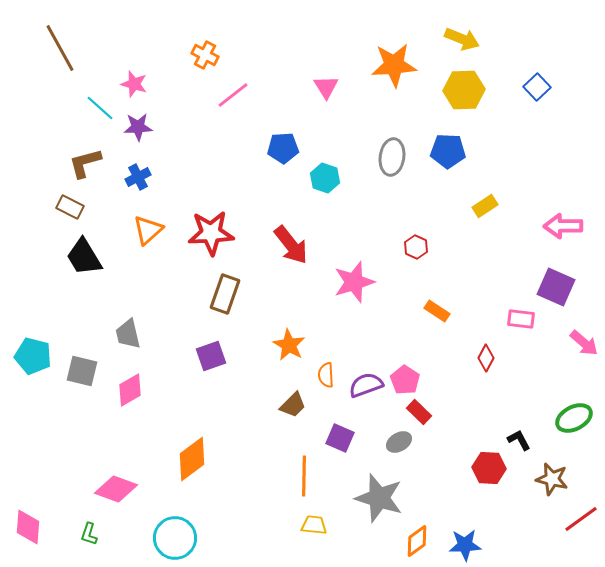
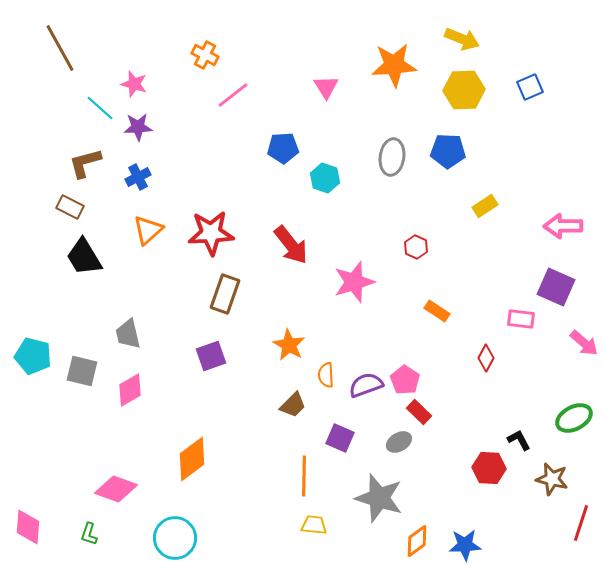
blue square at (537, 87): moved 7 px left; rotated 20 degrees clockwise
red line at (581, 519): moved 4 px down; rotated 36 degrees counterclockwise
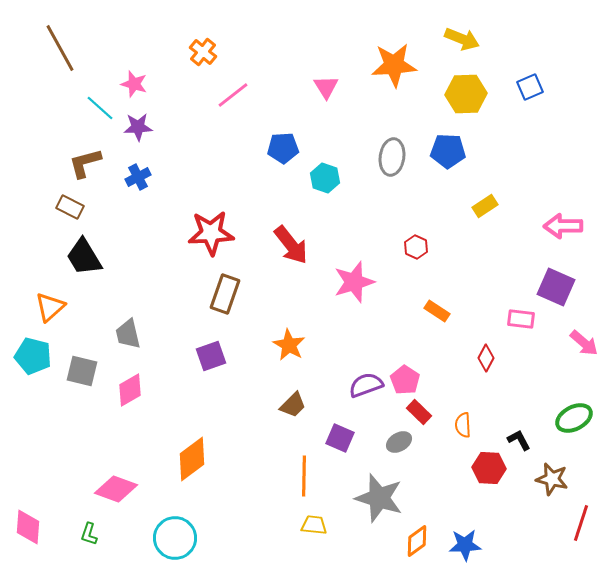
orange cross at (205, 55): moved 2 px left, 3 px up; rotated 12 degrees clockwise
yellow hexagon at (464, 90): moved 2 px right, 4 px down
orange triangle at (148, 230): moved 98 px left, 77 px down
orange semicircle at (326, 375): moved 137 px right, 50 px down
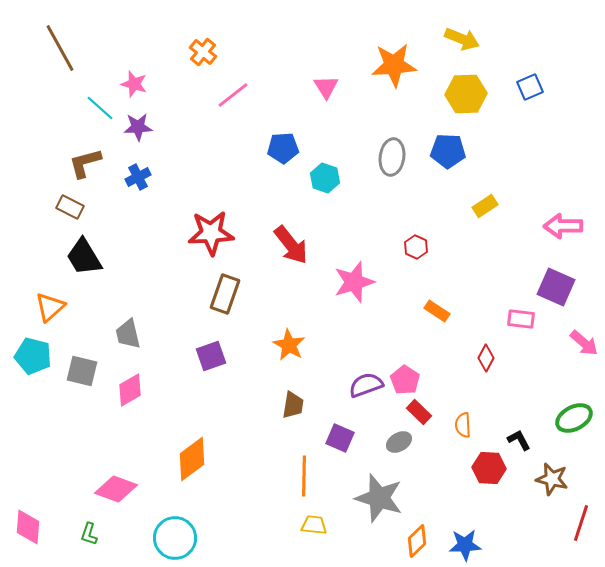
brown trapezoid at (293, 405): rotated 36 degrees counterclockwise
orange diamond at (417, 541): rotated 8 degrees counterclockwise
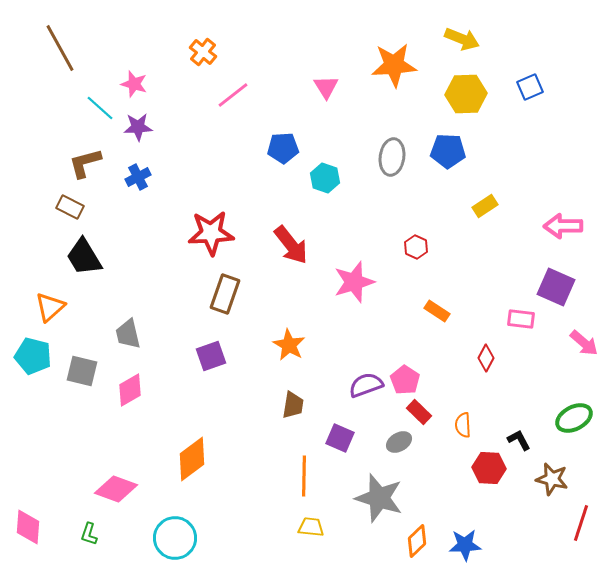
yellow trapezoid at (314, 525): moved 3 px left, 2 px down
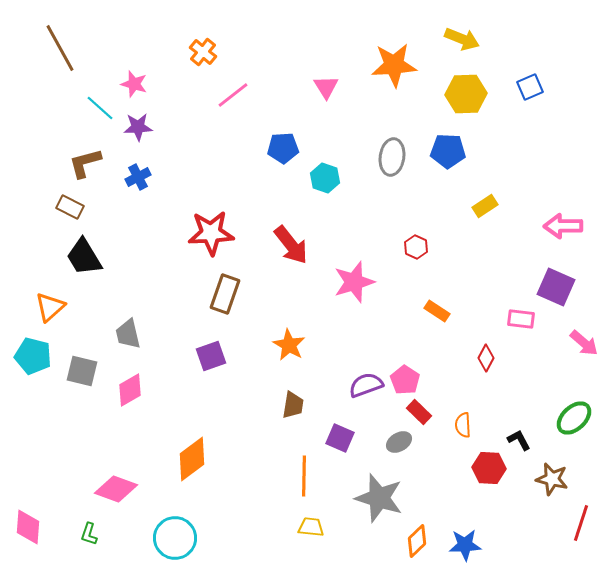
green ellipse at (574, 418): rotated 15 degrees counterclockwise
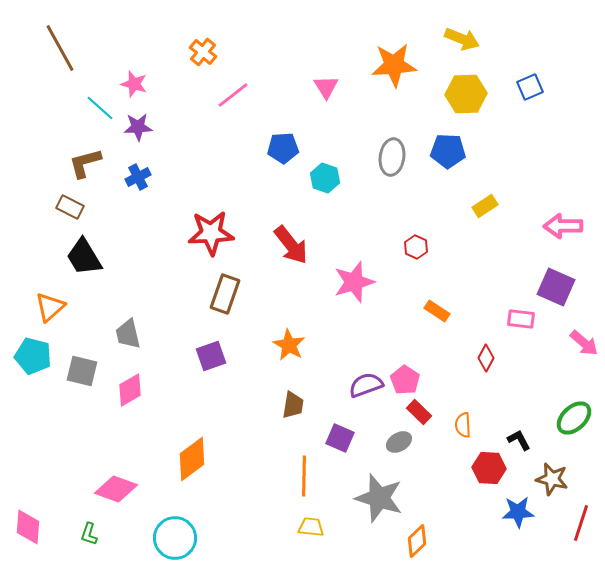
blue star at (465, 545): moved 53 px right, 33 px up
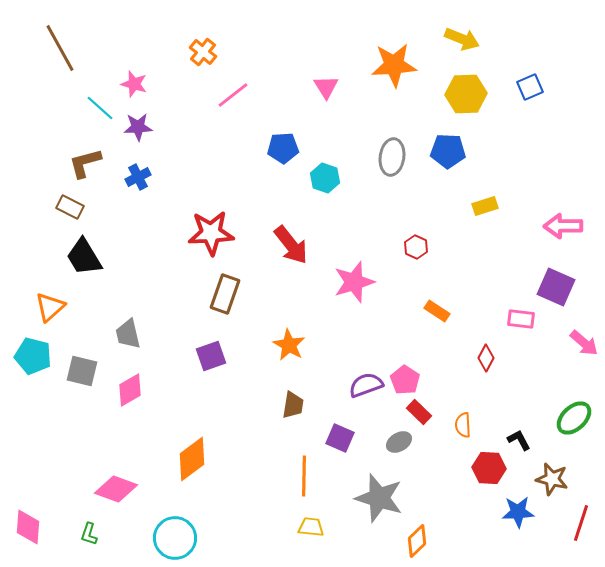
yellow rectangle at (485, 206): rotated 15 degrees clockwise
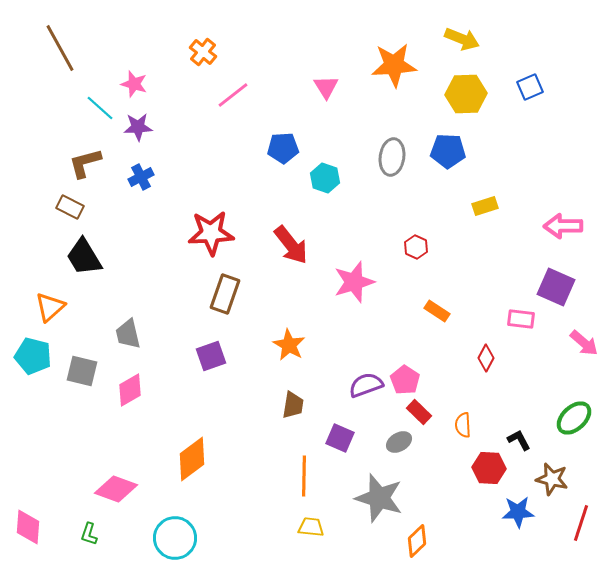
blue cross at (138, 177): moved 3 px right
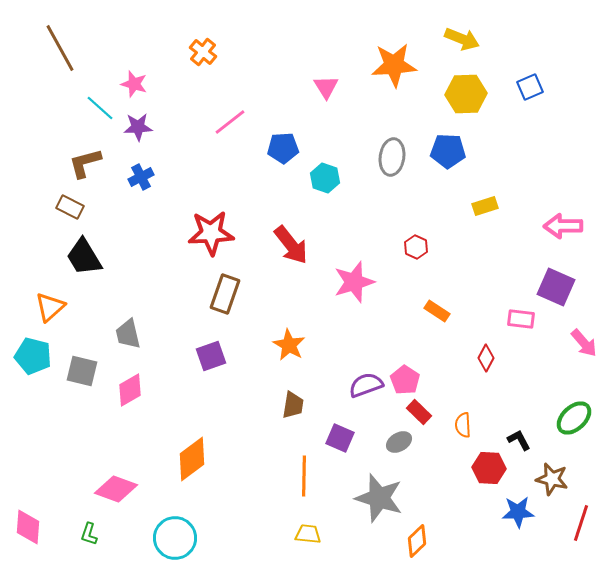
pink line at (233, 95): moved 3 px left, 27 px down
pink arrow at (584, 343): rotated 8 degrees clockwise
yellow trapezoid at (311, 527): moved 3 px left, 7 px down
